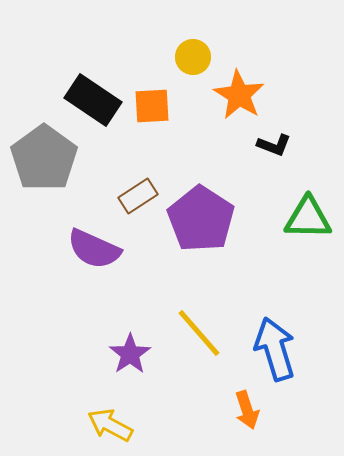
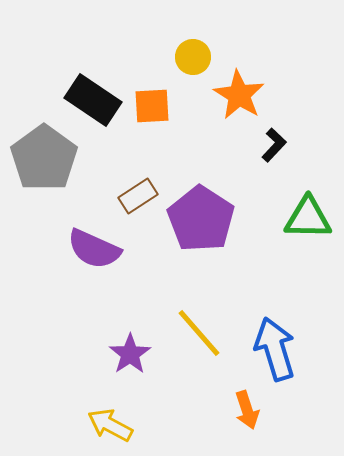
black L-shape: rotated 68 degrees counterclockwise
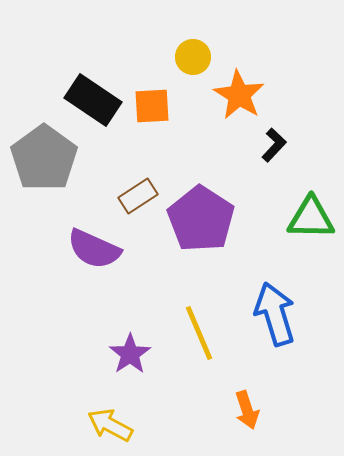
green triangle: moved 3 px right
yellow line: rotated 18 degrees clockwise
blue arrow: moved 35 px up
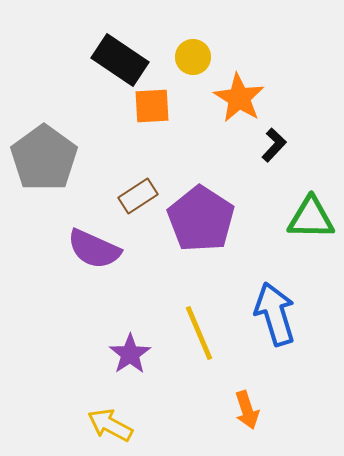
orange star: moved 3 px down
black rectangle: moved 27 px right, 40 px up
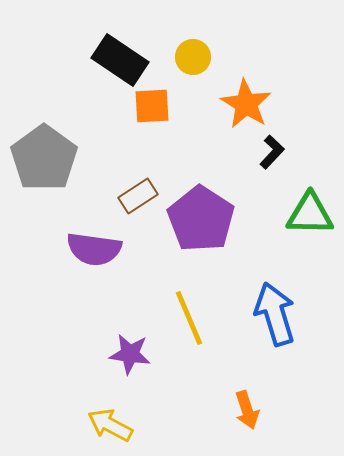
orange star: moved 7 px right, 6 px down
black L-shape: moved 2 px left, 7 px down
green triangle: moved 1 px left, 4 px up
purple semicircle: rotated 16 degrees counterclockwise
yellow line: moved 10 px left, 15 px up
purple star: rotated 30 degrees counterclockwise
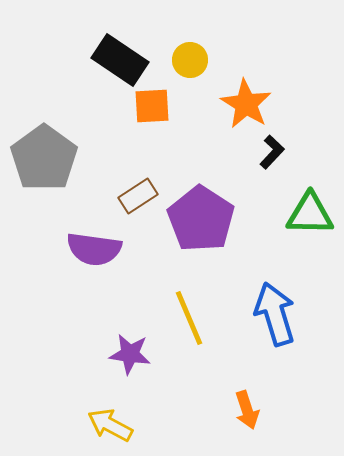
yellow circle: moved 3 px left, 3 px down
